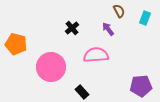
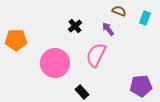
brown semicircle: rotated 40 degrees counterclockwise
black cross: moved 3 px right, 2 px up
orange pentagon: moved 4 px up; rotated 15 degrees counterclockwise
pink semicircle: rotated 60 degrees counterclockwise
pink circle: moved 4 px right, 4 px up
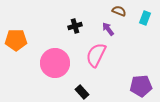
black cross: rotated 24 degrees clockwise
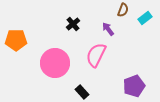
brown semicircle: moved 4 px right, 1 px up; rotated 88 degrees clockwise
cyan rectangle: rotated 32 degrees clockwise
black cross: moved 2 px left, 2 px up; rotated 24 degrees counterclockwise
purple pentagon: moved 7 px left; rotated 15 degrees counterclockwise
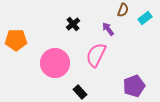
black rectangle: moved 2 px left
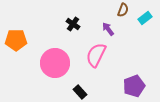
black cross: rotated 16 degrees counterclockwise
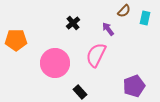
brown semicircle: moved 1 px right, 1 px down; rotated 24 degrees clockwise
cyan rectangle: rotated 40 degrees counterclockwise
black cross: moved 1 px up; rotated 16 degrees clockwise
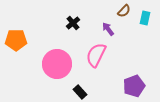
pink circle: moved 2 px right, 1 px down
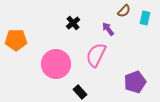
pink circle: moved 1 px left
purple pentagon: moved 1 px right, 4 px up
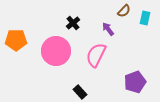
pink circle: moved 13 px up
